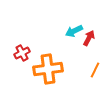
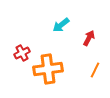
cyan arrow: moved 13 px left, 6 px up; rotated 12 degrees counterclockwise
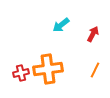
red arrow: moved 4 px right, 4 px up
red cross: moved 1 px left, 20 px down; rotated 14 degrees clockwise
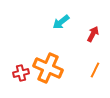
cyan arrow: moved 3 px up
orange cross: moved 1 px up; rotated 32 degrees clockwise
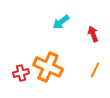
red arrow: rotated 49 degrees counterclockwise
orange cross: moved 1 px up
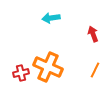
cyan arrow: moved 10 px left, 4 px up; rotated 30 degrees clockwise
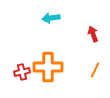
orange cross: rotated 24 degrees counterclockwise
red cross: moved 1 px right, 1 px up
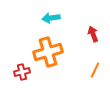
orange cross: moved 15 px up; rotated 16 degrees counterclockwise
